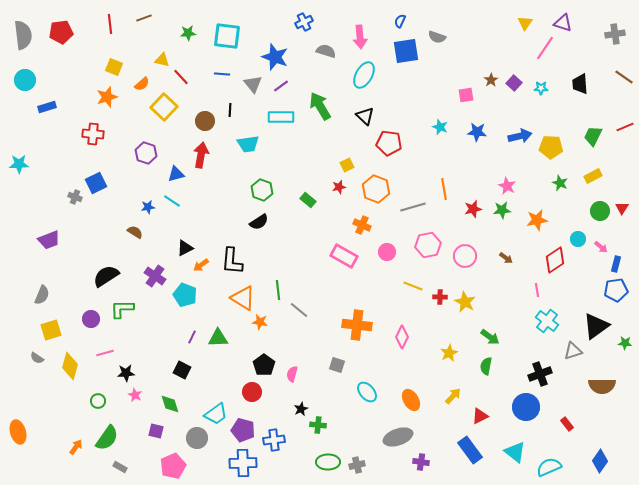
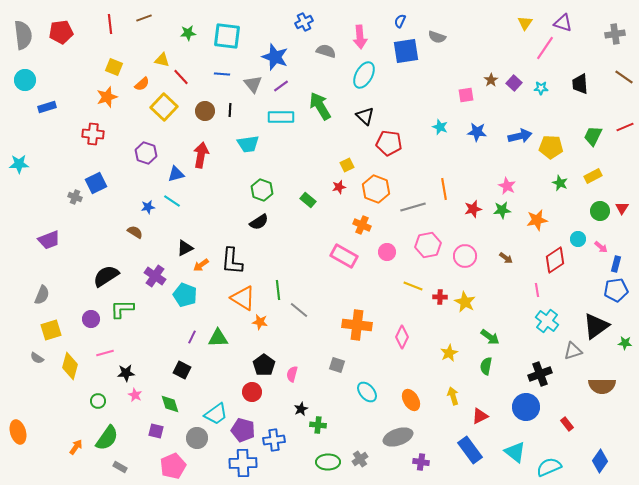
brown circle at (205, 121): moved 10 px up
yellow arrow at (453, 396): rotated 60 degrees counterclockwise
gray cross at (357, 465): moved 3 px right, 6 px up; rotated 21 degrees counterclockwise
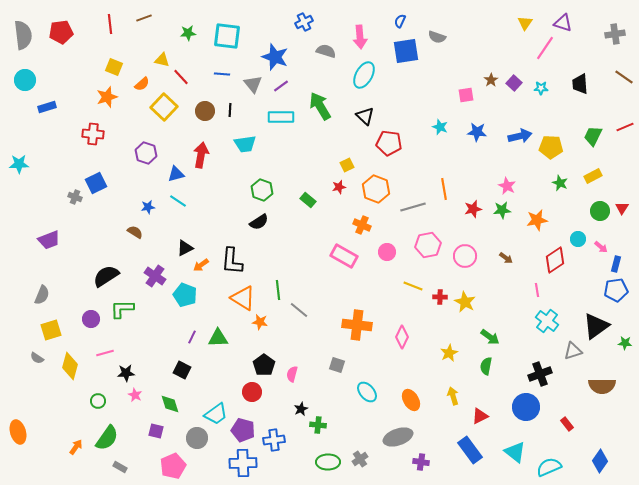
cyan trapezoid at (248, 144): moved 3 px left
cyan line at (172, 201): moved 6 px right
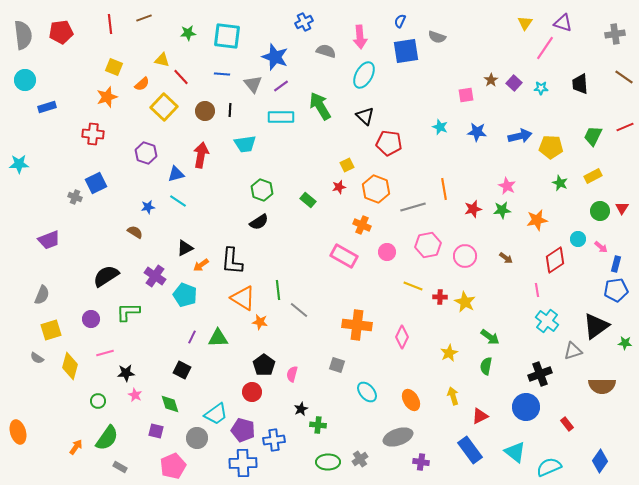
green L-shape at (122, 309): moved 6 px right, 3 px down
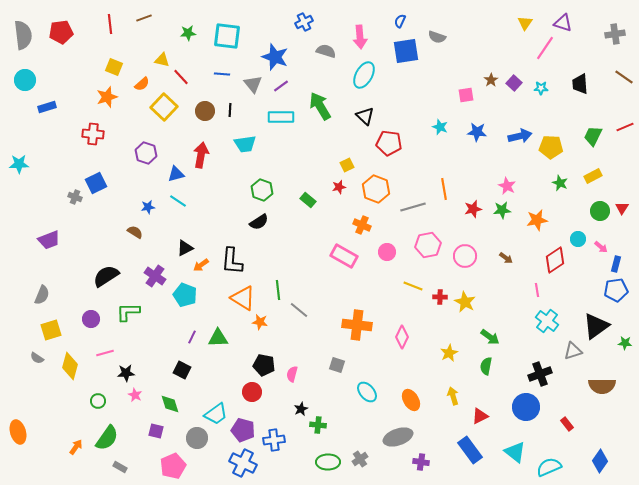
black pentagon at (264, 365): rotated 25 degrees counterclockwise
blue cross at (243, 463): rotated 28 degrees clockwise
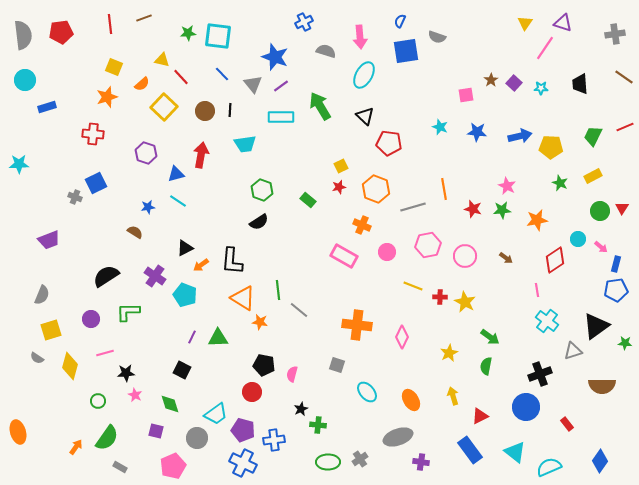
cyan square at (227, 36): moved 9 px left
blue line at (222, 74): rotated 42 degrees clockwise
yellow square at (347, 165): moved 6 px left, 1 px down
red star at (473, 209): rotated 30 degrees clockwise
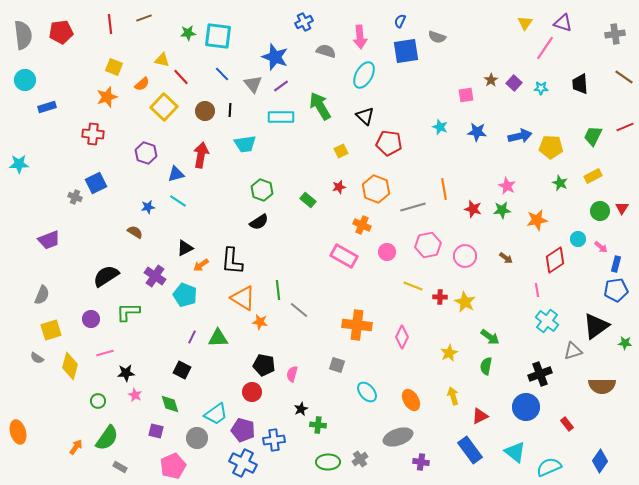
yellow square at (341, 166): moved 15 px up
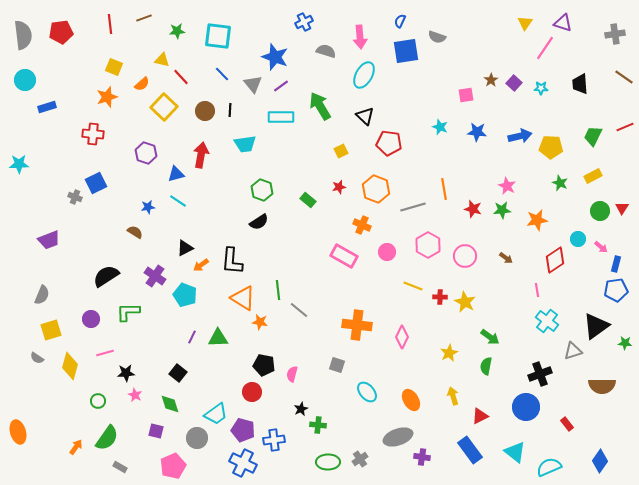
green star at (188, 33): moved 11 px left, 2 px up
pink hexagon at (428, 245): rotated 20 degrees counterclockwise
black square at (182, 370): moved 4 px left, 3 px down; rotated 12 degrees clockwise
purple cross at (421, 462): moved 1 px right, 5 px up
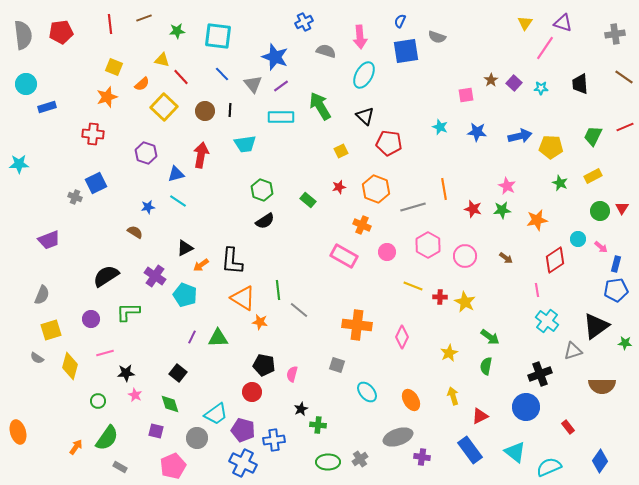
cyan circle at (25, 80): moved 1 px right, 4 px down
black semicircle at (259, 222): moved 6 px right, 1 px up
red rectangle at (567, 424): moved 1 px right, 3 px down
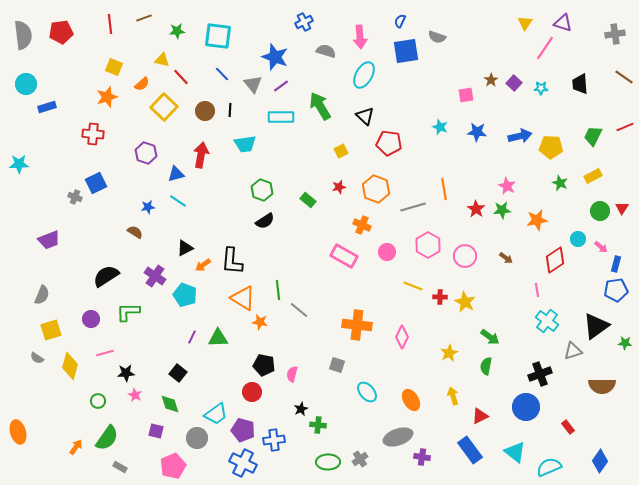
red star at (473, 209): moved 3 px right; rotated 18 degrees clockwise
orange arrow at (201, 265): moved 2 px right
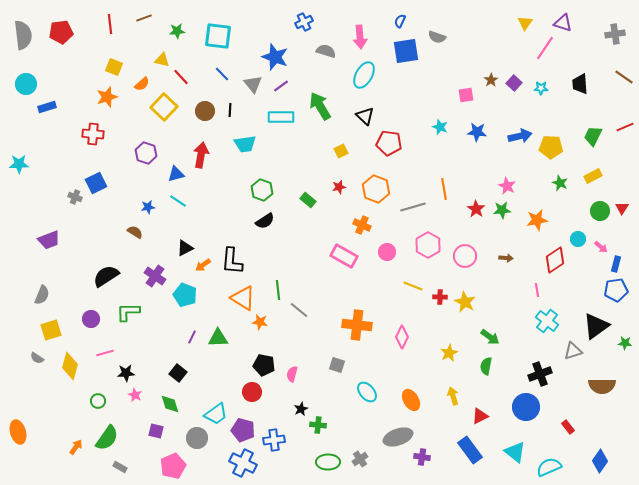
brown arrow at (506, 258): rotated 32 degrees counterclockwise
